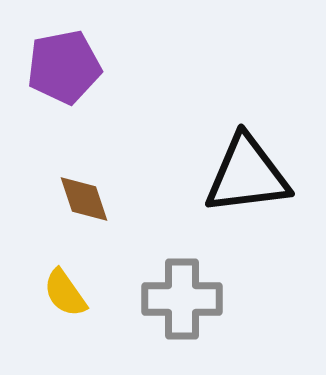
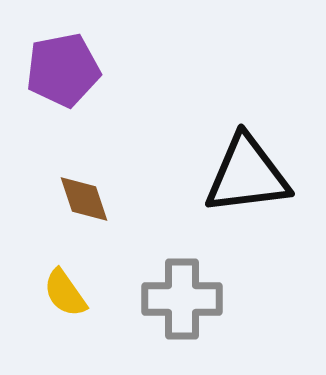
purple pentagon: moved 1 px left, 3 px down
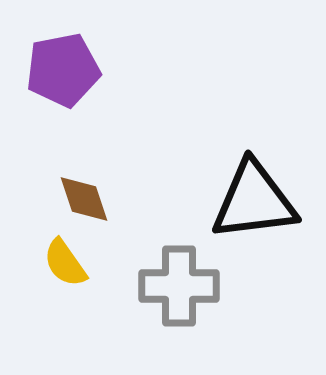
black triangle: moved 7 px right, 26 px down
yellow semicircle: moved 30 px up
gray cross: moved 3 px left, 13 px up
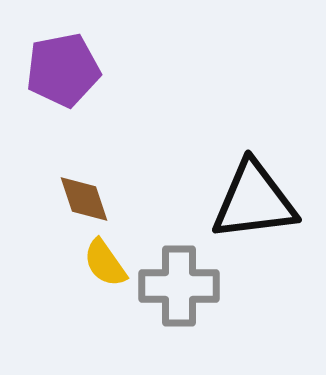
yellow semicircle: moved 40 px right
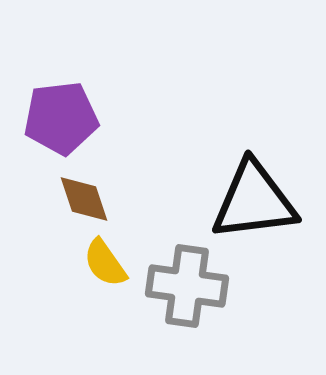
purple pentagon: moved 2 px left, 48 px down; rotated 4 degrees clockwise
gray cross: moved 8 px right; rotated 8 degrees clockwise
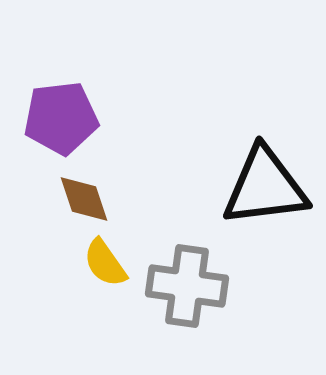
black triangle: moved 11 px right, 14 px up
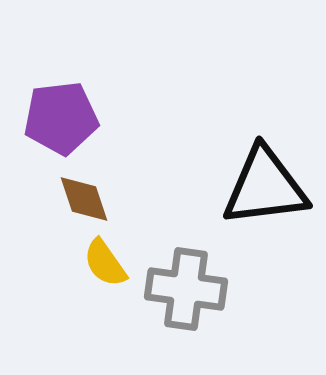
gray cross: moved 1 px left, 3 px down
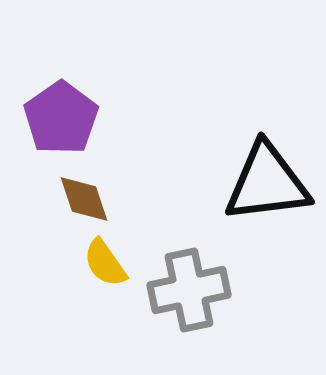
purple pentagon: rotated 28 degrees counterclockwise
black triangle: moved 2 px right, 4 px up
gray cross: moved 3 px right, 1 px down; rotated 20 degrees counterclockwise
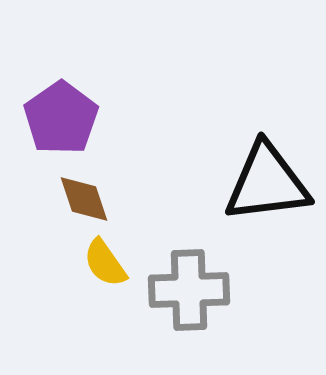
gray cross: rotated 10 degrees clockwise
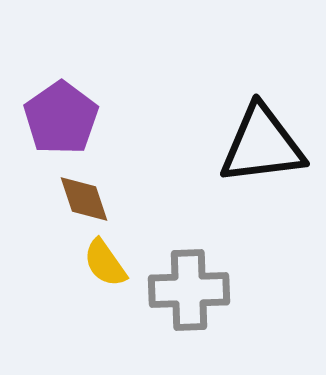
black triangle: moved 5 px left, 38 px up
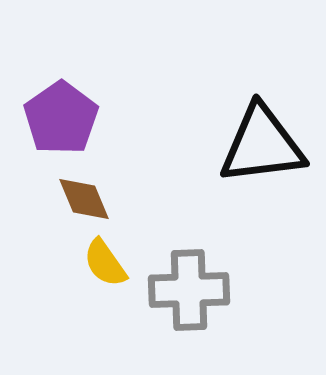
brown diamond: rotated 4 degrees counterclockwise
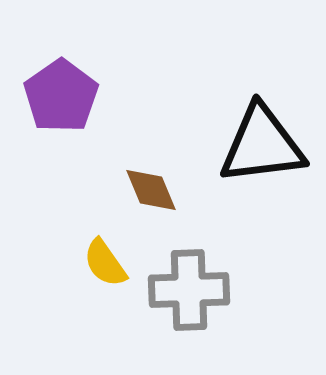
purple pentagon: moved 22 px up
brown diamond: moved 67 px right, 9 px up
